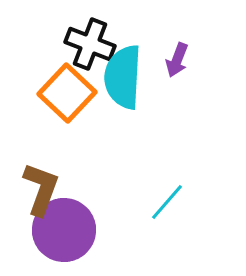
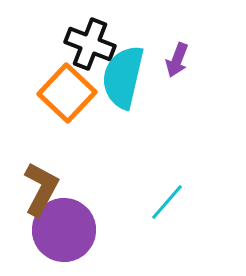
cyan semicircle: rotated 10 degrees clockwise
brown L-shape: rotated 8 degrees clockwise
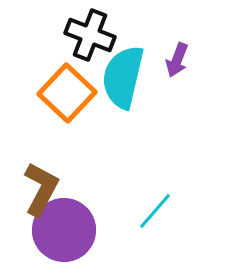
black cross: moved 9 px up
cyan line: moved 12 px left, 9 px down
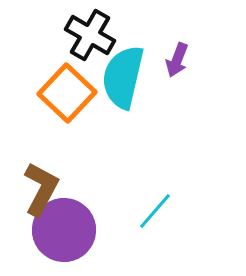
black cross: rotated 9 degrees clockwise
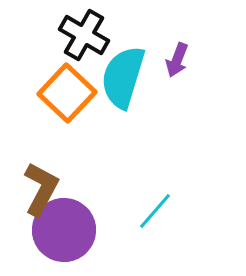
black cross: moved 6 px left
cyan semicircle: rotated 4 degrees clockwise
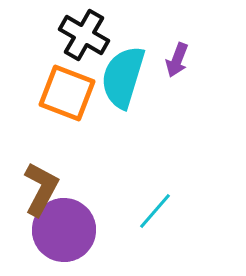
orange square: rotated 22 degrees counterclockwise
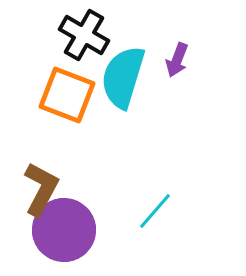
orange square: moved 2 px down
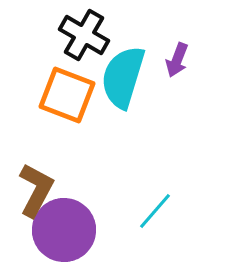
brown L-shape: moved 5 px left, 1 px down
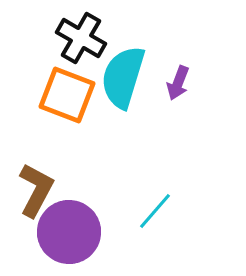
black cross: moved 3 px left, 3 px down
purple arrow: moved 1 px right, 23 px down
purple circle: moved 5 px right, 2 px down
